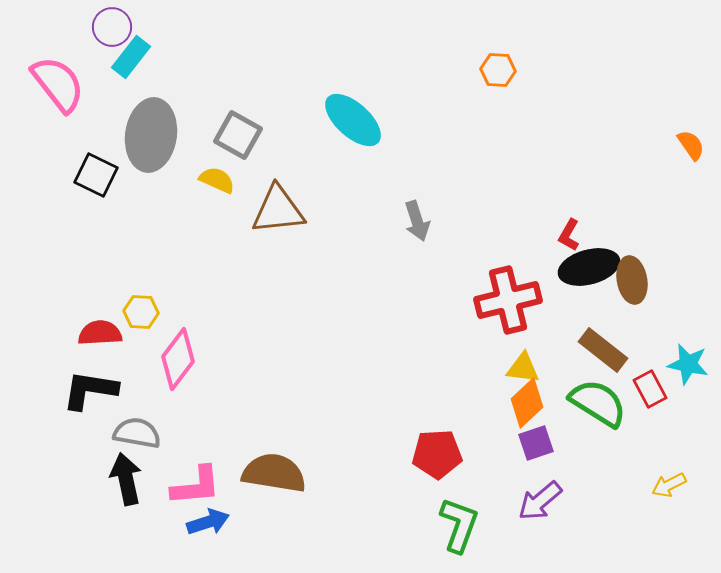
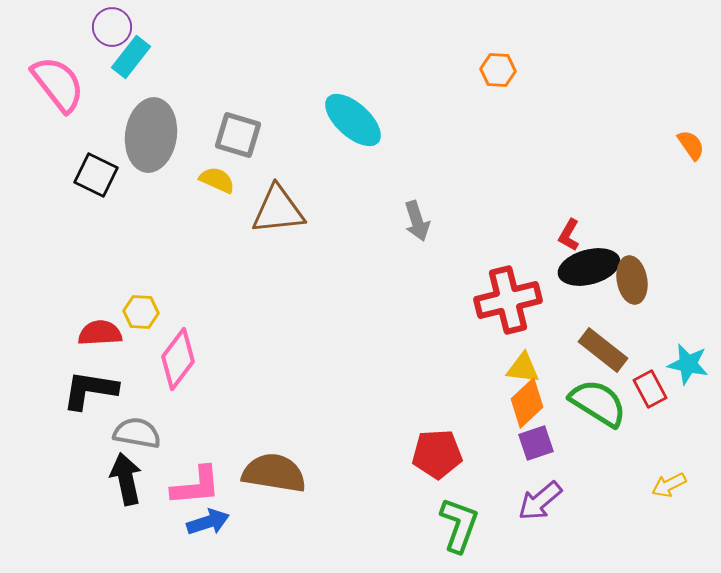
gray square: rotated 12 degrees counterclockwise
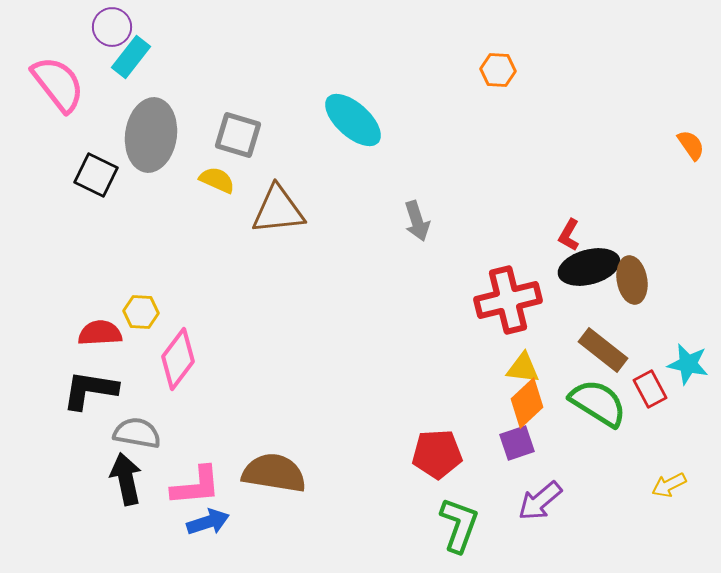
purple square: moved 19 px left
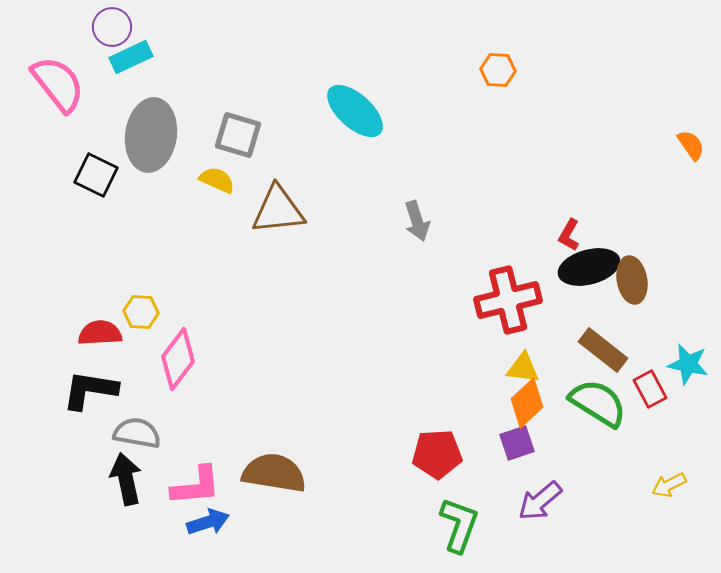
cyan rectangle: rotated 27 degrees clockwise
cyan ellipse: moved 2 px right, 9 px up
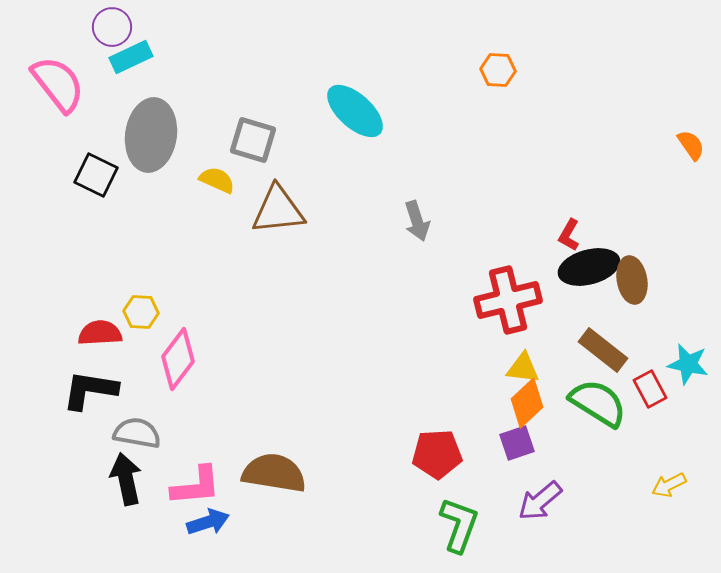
gray square: moved 15 px right, 5 px down
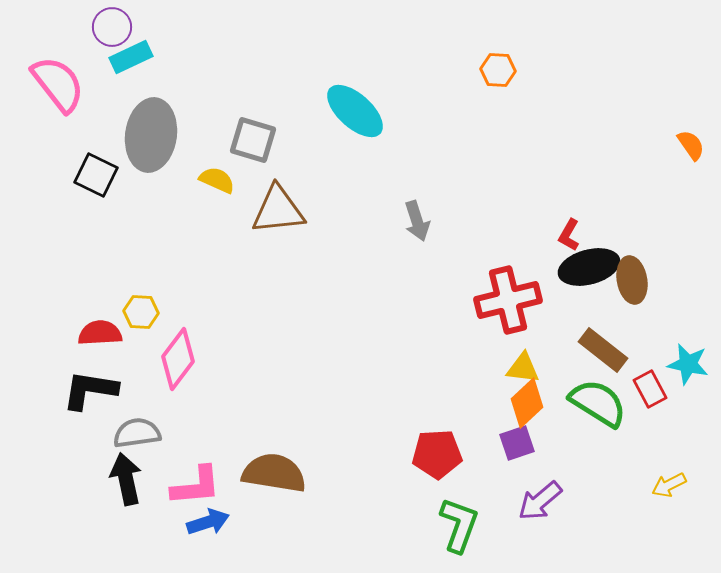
gray semicircle: rotated 18 degrees counterclockwise
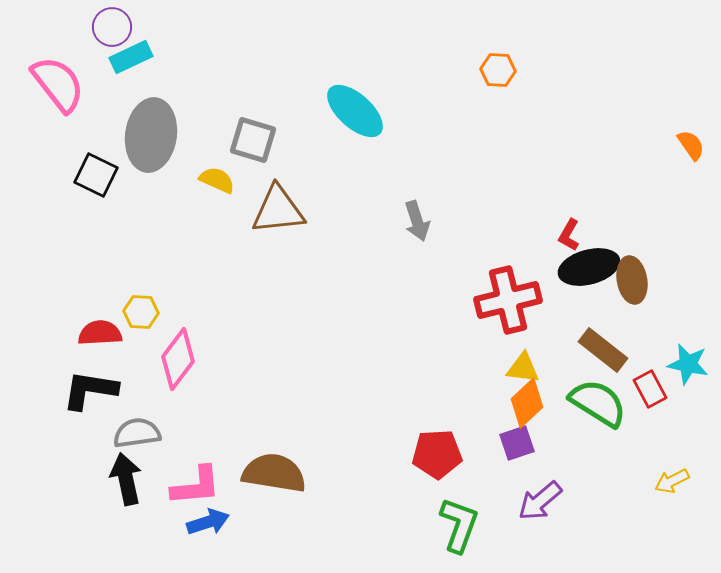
yellow arrow: moved 3 px right, 4 px up
